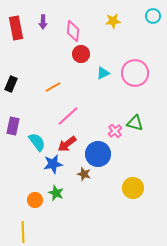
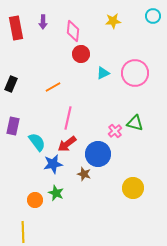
pink line: moved 2 px down; rotated 35 degrees counterclockwise
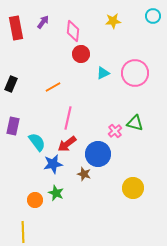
purple arrow: rotated 144 degrees counterclockwise
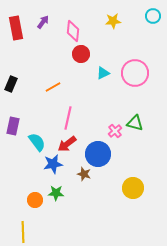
green star: rotated 21 degrees counterclockwise
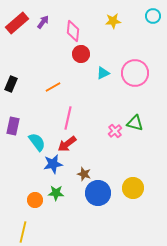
red rectangle: moved 1 px right, 5 px up; rotated 60 degrees clockwise
blue circle: moved 39 px down
yellow line: rotated 15 degrees clockwise
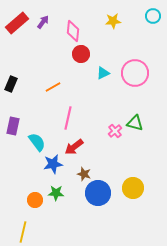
red arrow: moved 7 px right, 3 px down
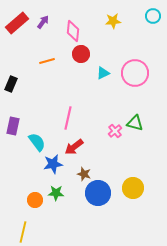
orange line: moved 6 px left, 26 px up; rotated 14 degrees clockwise
